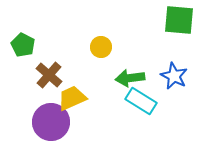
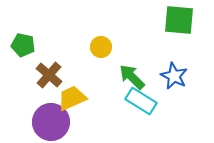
green pentagon: rotated 15 degrees counterclockwise
green arrow: moved 2 px right, 1 px up; rotated 52 degrees clockwise
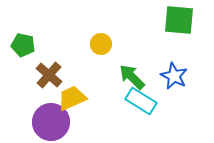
yellow circle: moved 3 px up
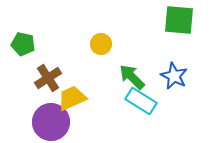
green pentagon: moved 1 px up
brown cross: moved 1 px left, 3 px down; rotated 16 degrees clockwise
